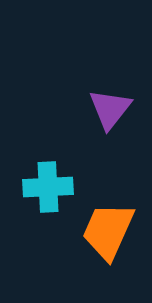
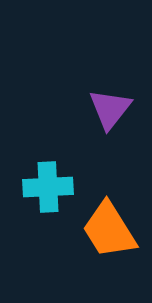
orange trapezoid: moved 1 px right, 1 px up; rotated 56 degrees counterclockwise
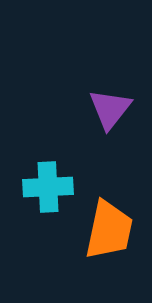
orange trapezoid: rotated 136 degrees counterclockwise
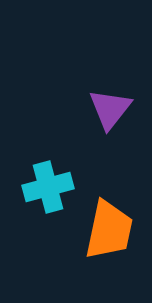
cyan cross: rotated 12 degrees counterclockwise
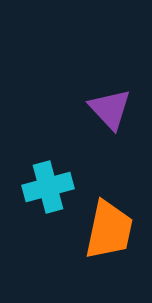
purple triangle: rotated 21 degrees counterclockwise
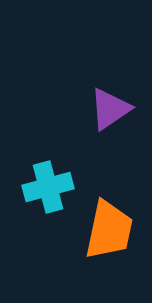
purple triangle: rotated 39 degrees clockwise
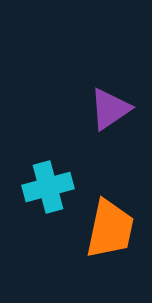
orange trapezoid: moved 1 px right, 1 px up
